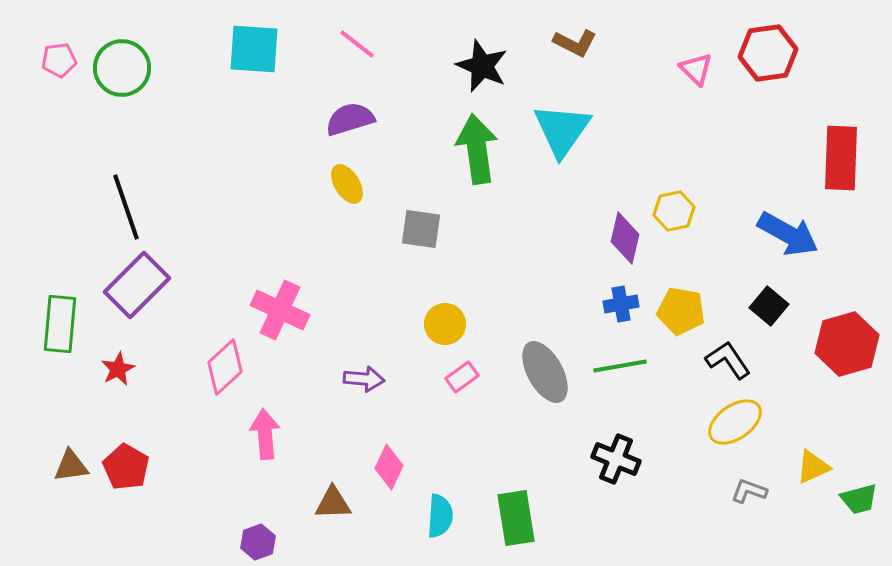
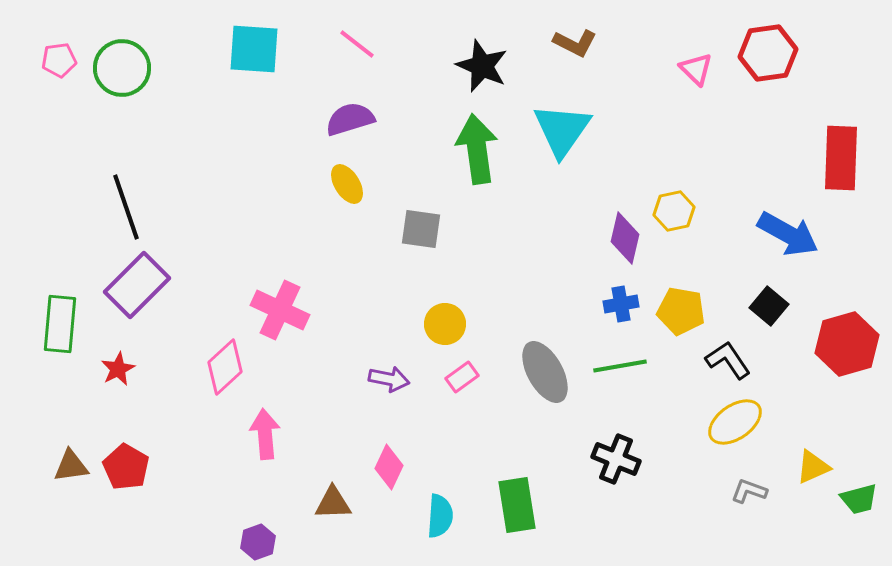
purple arrow at (364, 379): moved 25 px right; rotated 6 degrees clockwise
green rectangle at (516, 518): moved 1 px right, 13 px up
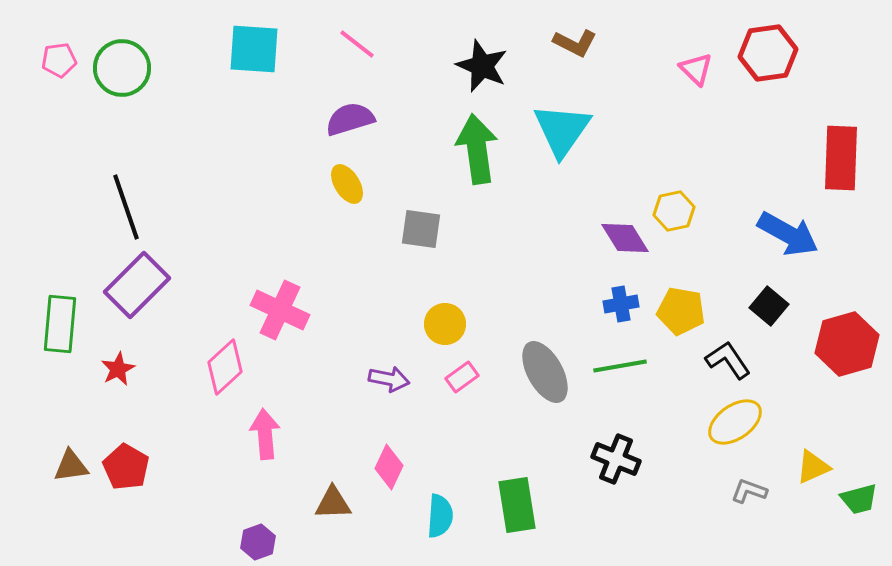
purple diamond at (625, 238): rotated 45 degrees counterclockwise
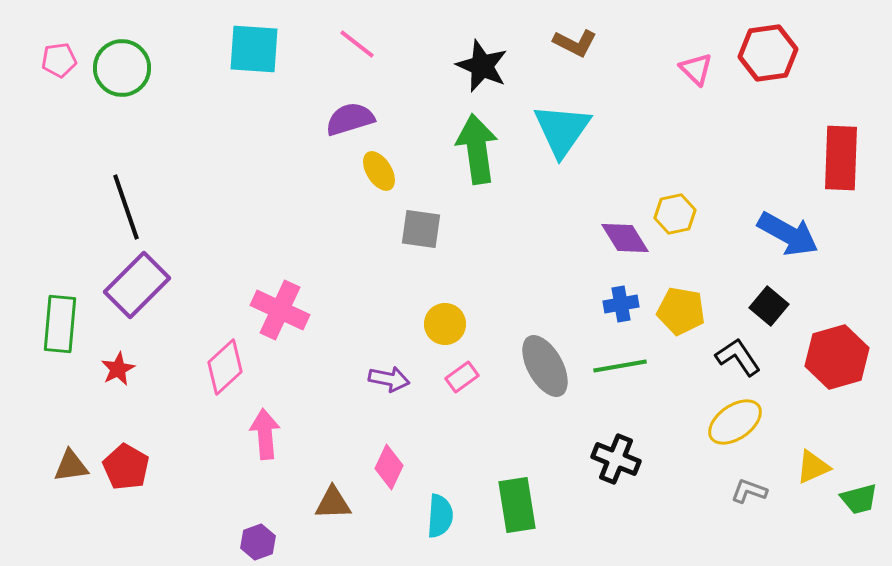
yellow ellipse at (347, 184): moved 32 px right, 13 px up
yellow hexagon at (674, 211): moved 1 px right, 3 px down
red hexagon at (847, 344): moved 10 px left, 13 px down
black L-shape at (728, 360): moved 10 px right, 3 px up
gray ellipse at (545, 372): moved 6 px up
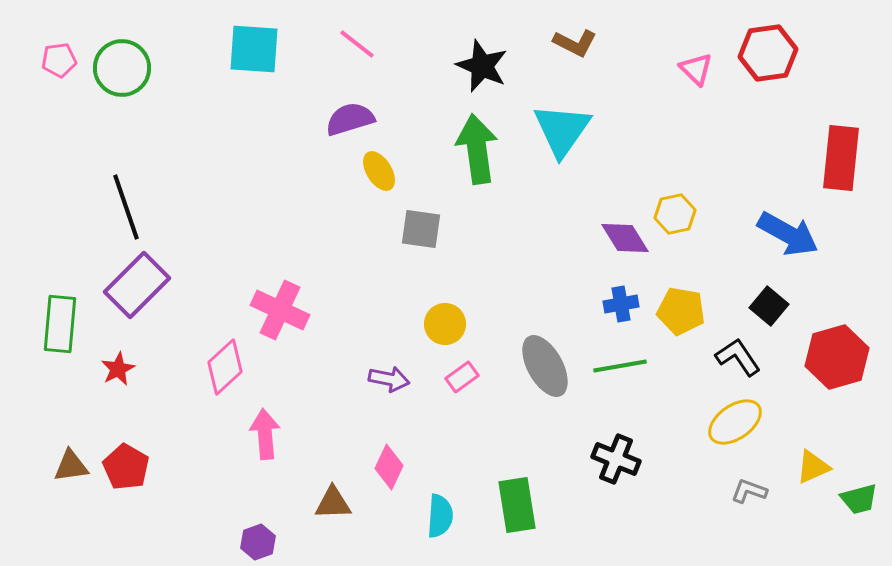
red rectangle at (841, 158): rotated 4 degrees clockwise
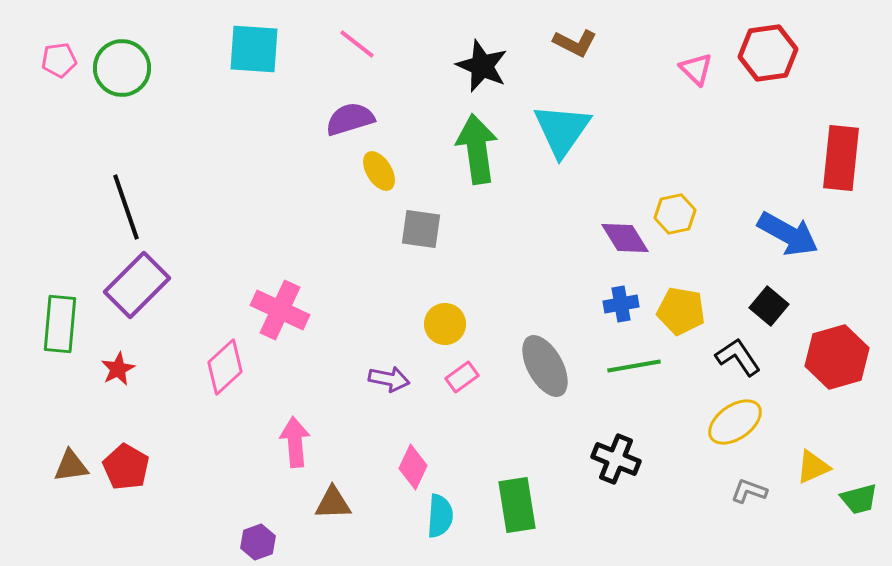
green line at (620, 366): moved 14 px right
pink arrow at (265, 434): moved 30 px right, 8 px down
pink diamond at (389, 467): moved 24 px right
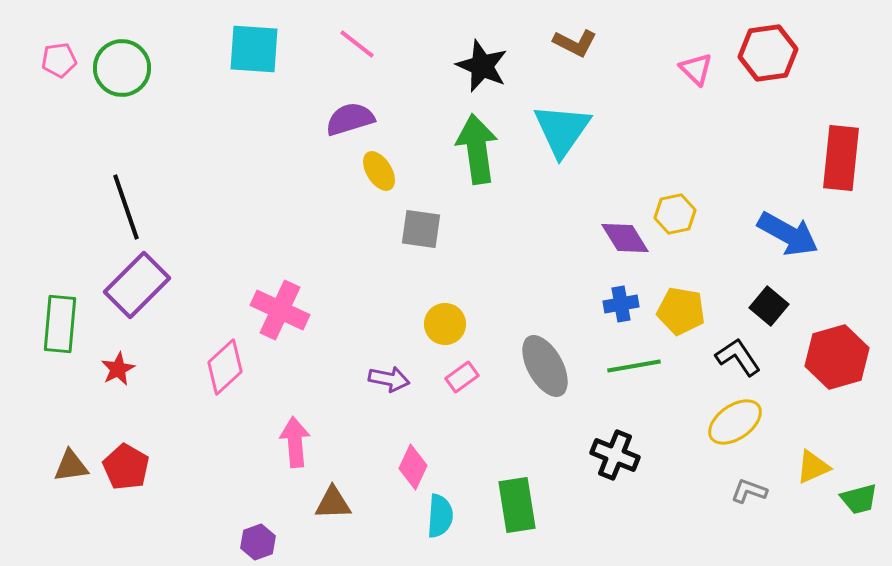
black cross at (616, 459): moved 1 px left, 4 px up
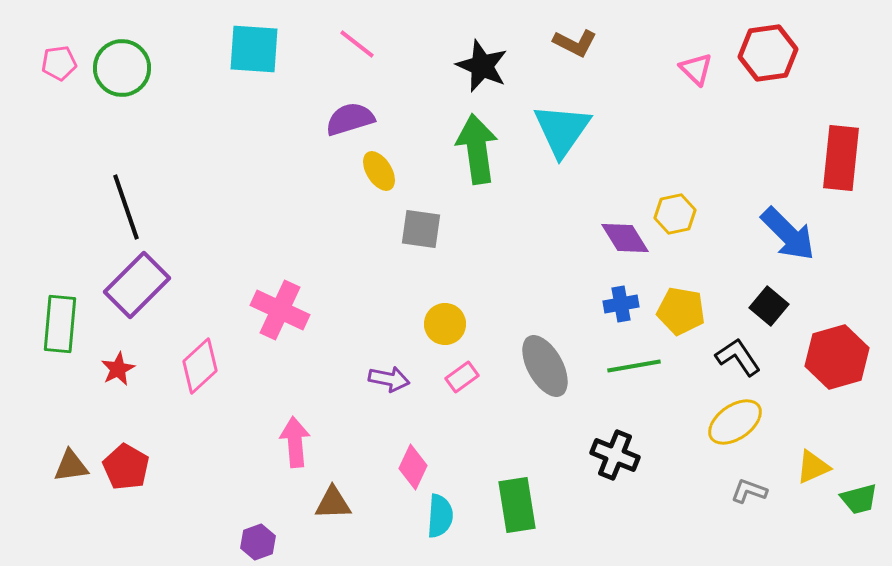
pink pentagon at (59, 60): moved 3 px down
blue arrow at (788, 234): rotated 16 degrees clockwise
pink diamond at (225, 367): moved 25 px left, 1 px up
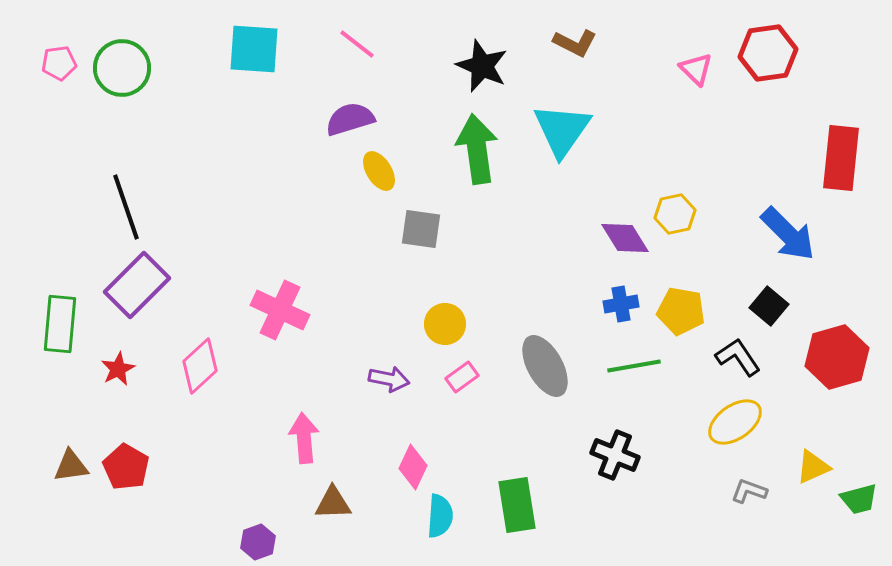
pink arrow at (295, 442): moved 9 px right, 4 px up
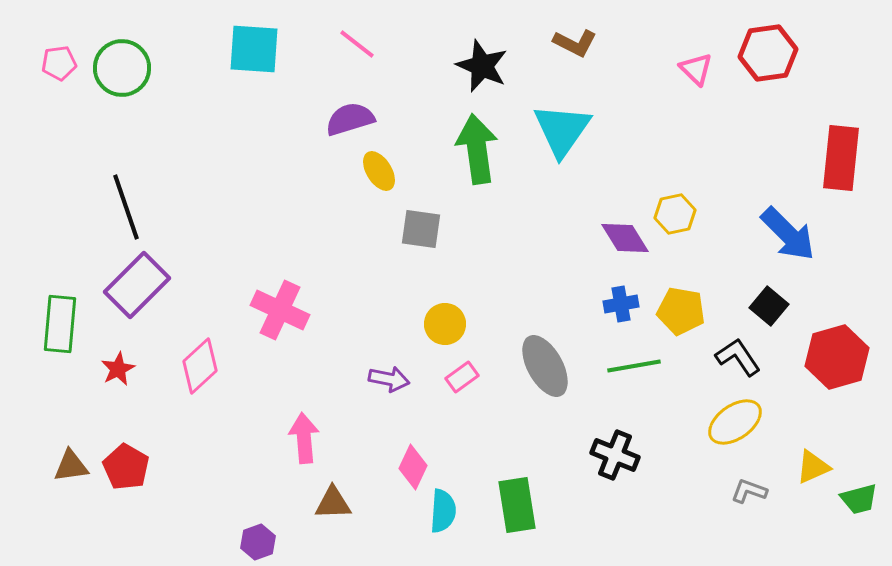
cyan semicircle at (440, 516): moved 3 px right, 5 px up
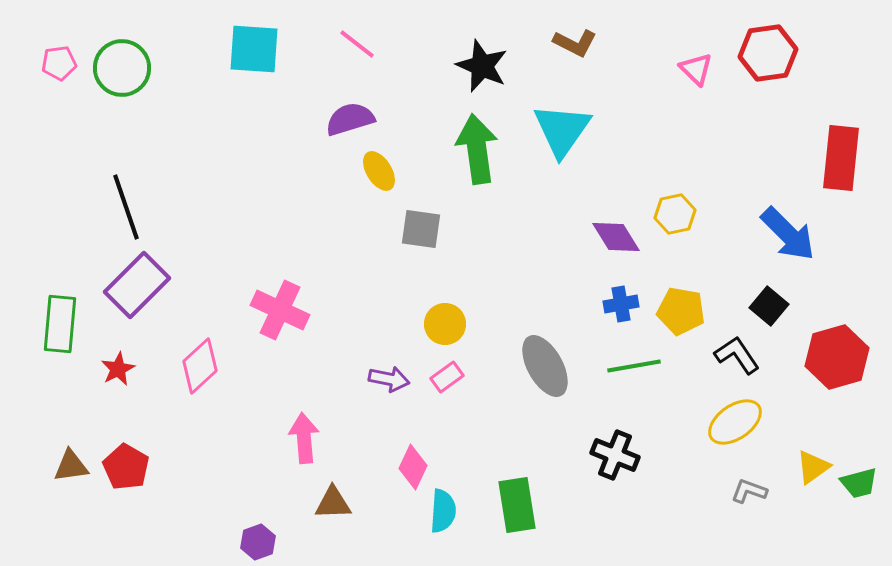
purple diamond at (625, 238): moved 9 px left, 1 px up
black L-shape at (738, 357): moved 1 px left, 2 px up
pink rectangle at (462, 377): moved 15 px left
yellow triangle at (813, 467): rotated 12 degrees counterclockwise
green trapezoid at (859, 499): moved 16 px up
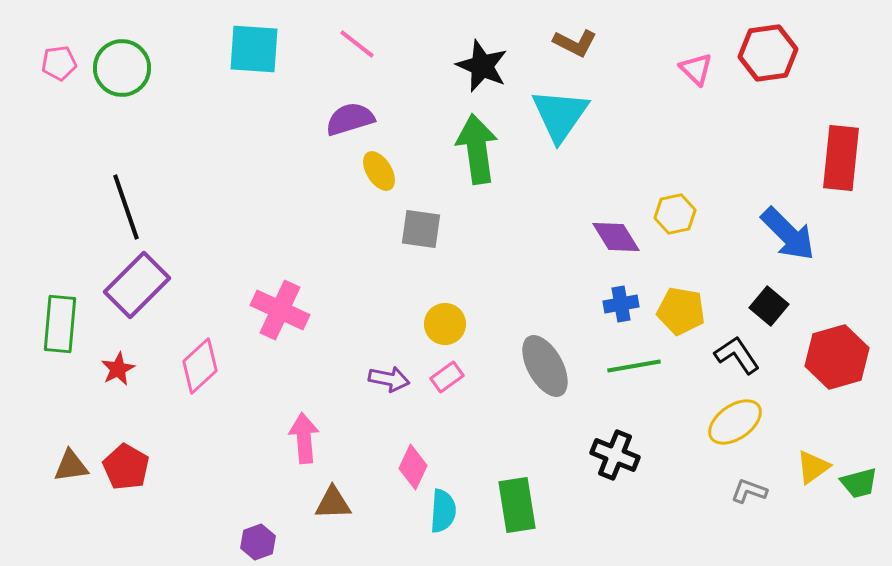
cyan triangle at (562, 130): moved 2 px left, 15 px up
